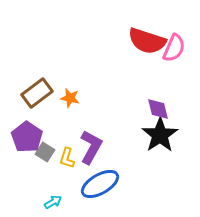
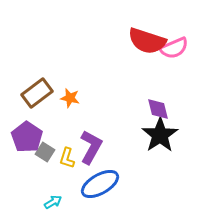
pink semicircle: rotated 44 degrees clockwise
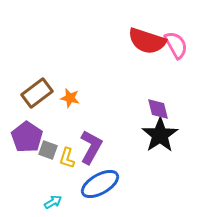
pink semicircle: moved 2 px right, 3 px up; rotated 96 degrees counterclockwise
gray square: moved 3 px right, 2 px up; rotated 12 degrees counterclockwise
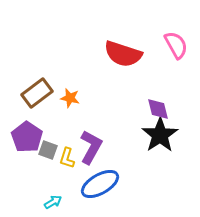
red semicircle: moved 24 px left, 13 px down
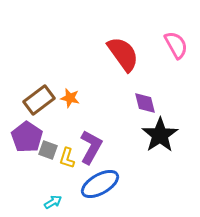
red semicircle: rotated 144 degrees counterclockwise
brown rectangle: moved 2 px right, 7 px down
purple diamond: moved 13 px left, 6 px up
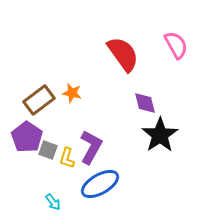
orange star: moved 2 px right, 5 px up
cyan arrow: rotated 84 degrees clockwise
